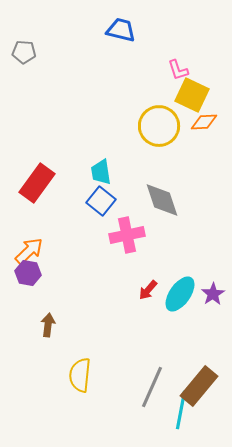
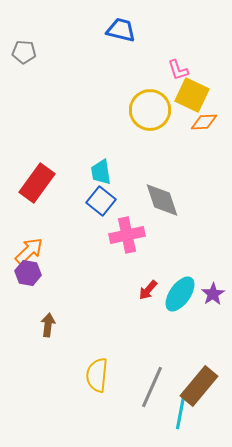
yellow circle: moved 9 px left, 16 px up
yellow semicircle: moved 17 px right
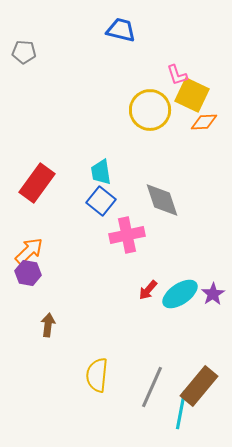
pink L-shape: moved 1 px left, 5 px down
cyan ellipse: rotated 21 degrees clockwise
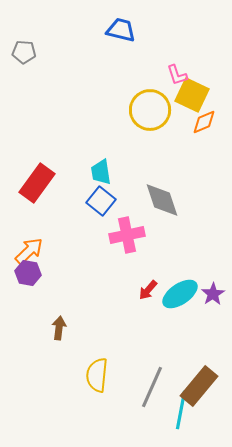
orange diamond: rotated 20 degrees counterclockwise
brown arrow: moved 11 px right, 3 px down
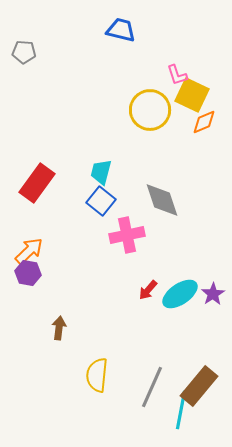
cyan trapezoid: rotated 24 degrees clockwise
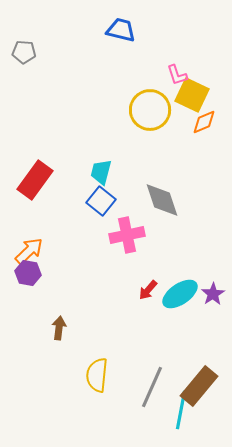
red rectangle: moved 2 px left, 3 px up
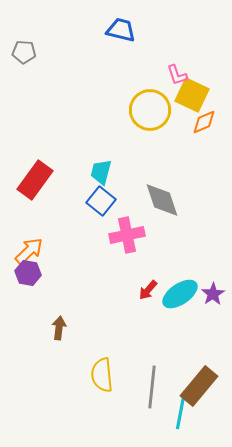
yellow semicircle: moved 5 px right; rotated 12 degrees counterclockwise
gray line: rotated 18 degrees counterclockwise
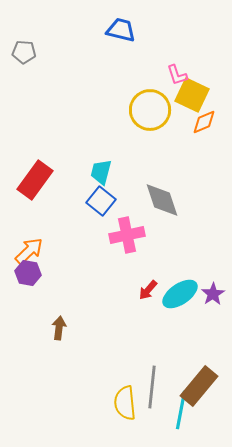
yellow semicircle: moved 23 px right, 28 px down
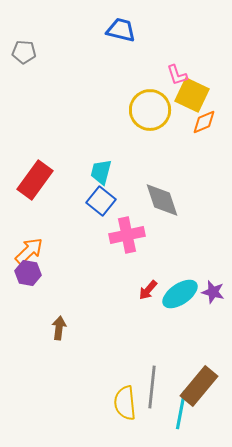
purple star: moved 2 px up; rotated 25 degrees counterclockwise
